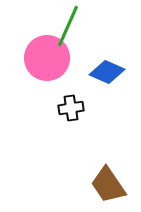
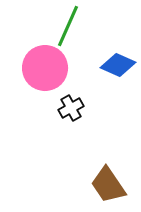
pink circle: moved 2 px left, 10 px down
blue diamond: moved 11 px right, 7 px up
black cross: rotated 20 degrees counterclockwise
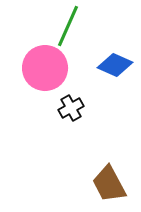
blue diamond: moved 3 px left
brown trapezoid: moved 1 px right, 1 px up; rotated 6 degrees clockwise
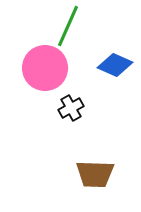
brown trapezoid: moved 14 px left, 10 px up; rotated 60 degrees counterclockwise
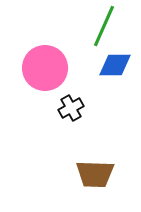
green line: moved 36 px right
blue diamond: rotated 24 degrees counterclockwise
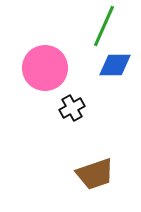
black cross: moved 1 px right
brown trapezoid: rotated 21 degrees counterclockwise
